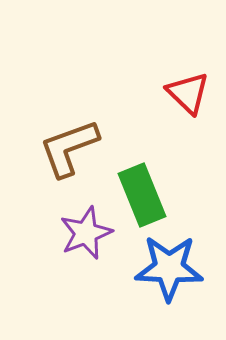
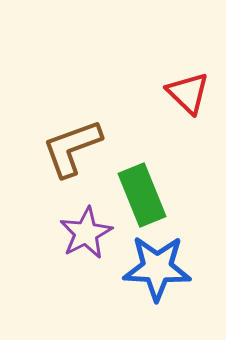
brown L-shape: moved 3 px right
purple star: rotated 6 degrees counterclockwise
blue star: moved 12 px left
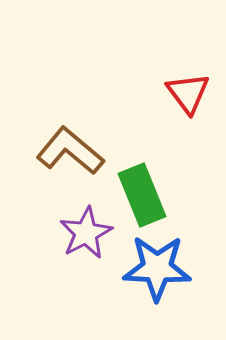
red triangle: rotated 9 degrees clockwise
brown L-shape: moved 2 px left, 3 px down; rotated 60 degrees clockwise
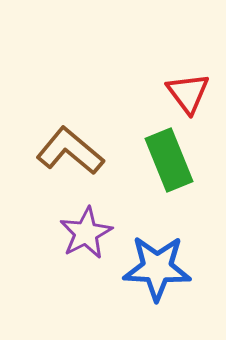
green rectangle: moved 27 px right, 35 px up
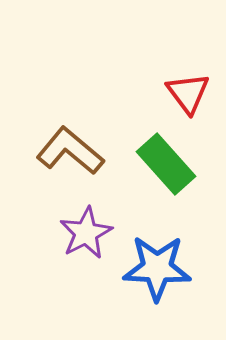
green rectangle: moved 3 px left, 4 px down; rotated 20 degrees counterclockwise
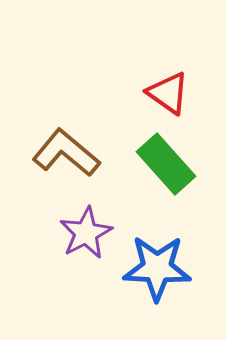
red triangle: moved 20 px left; rotated 18 degrees counterclockwise
brown L-shape: moved 4 px left, 2 px down
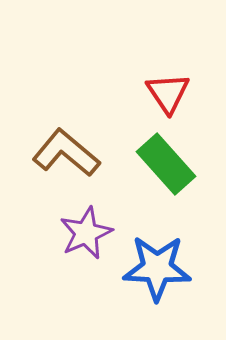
red triangle: rotated 21 degrees clockwise
purple star: rotated 4 degrees clockwise
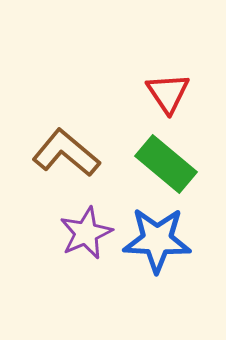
green rectangle: rotated 8 degrees counterclockwise
blue star: moved 28 px up
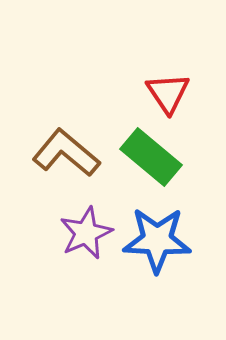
green rectangle: moved 15 px left, 7 px up
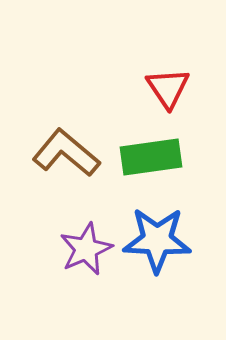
red triangle: moved 5 px up
green rectangle: rotated 48 degrees counterclockwise
purple star: moved 16 px down
